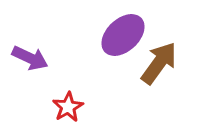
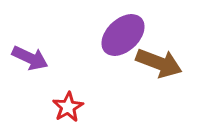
brown arrow: rotated 75 degrees clockwise
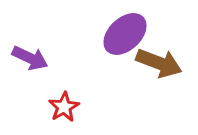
purple ellipse: moved 2 px right, 1 px up
red star: moved 4 px left
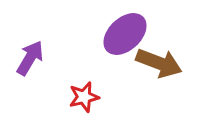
purple arrow: rotated 84 degrees counterclockwise
red star: moved 20 px right, 10 px up; rotated 16 degrees clockwise
